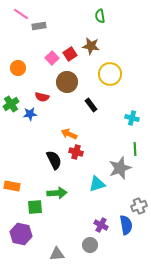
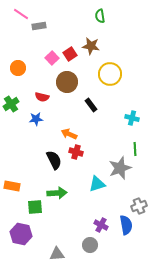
blue star: moved 6 px right, 5 px down
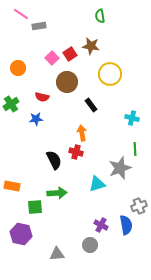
orange arrow: moved 13 px right, 1 px up; rotated 56 degrees clockwise
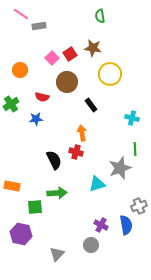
brown star: moved 2 px right, 2 px down
orange circle: moved 2 px right, 2 px down
gray circle: moved 1 px right
gray triangle: rotated 42 degrees counterclockwise
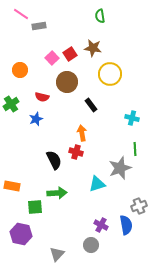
blue star: rotated 16 degrees counterclockwise
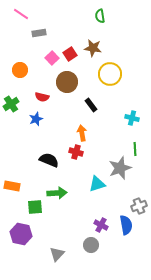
gray rectangle: moved 7 px down
black semicircle: moved 5 px left; rotated 42 degrees counterclockwise
